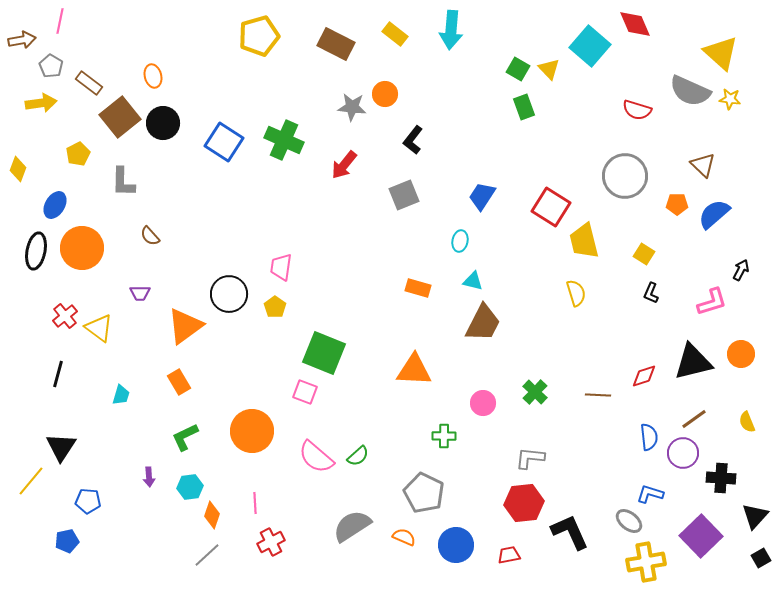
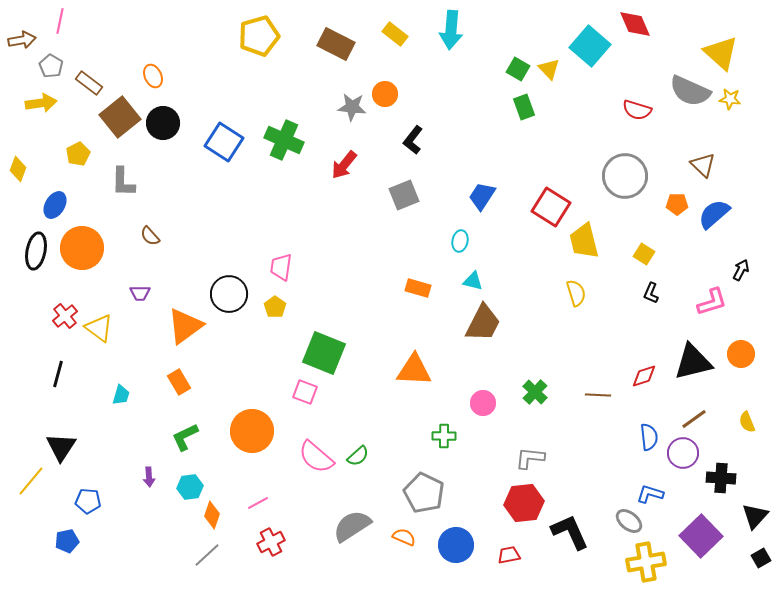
orange ellipse at (153, 76): rotated 10 degrees counterclockwise
pink line at (255, 503): moved 3 px right; rotated 65 degrees clockwise
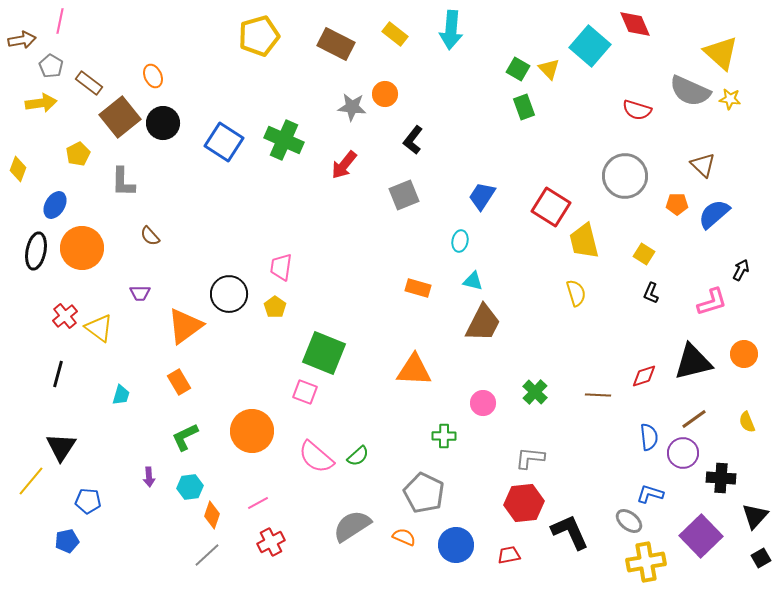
orange circle at (741, 354): moved 3 px right
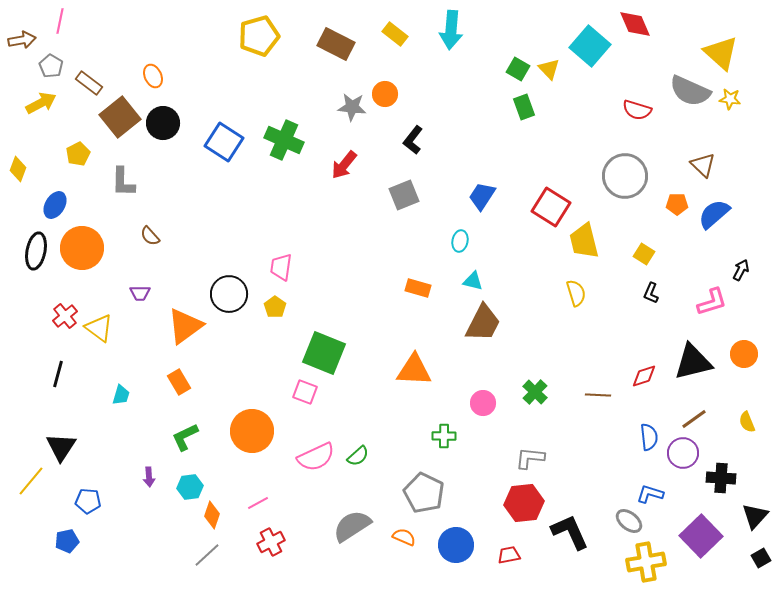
yellow arrow at (41, 103): rotated 20 degrees counterclockwise
pink semicircle at (316, 457): rotated 66 degrees counterclockwise
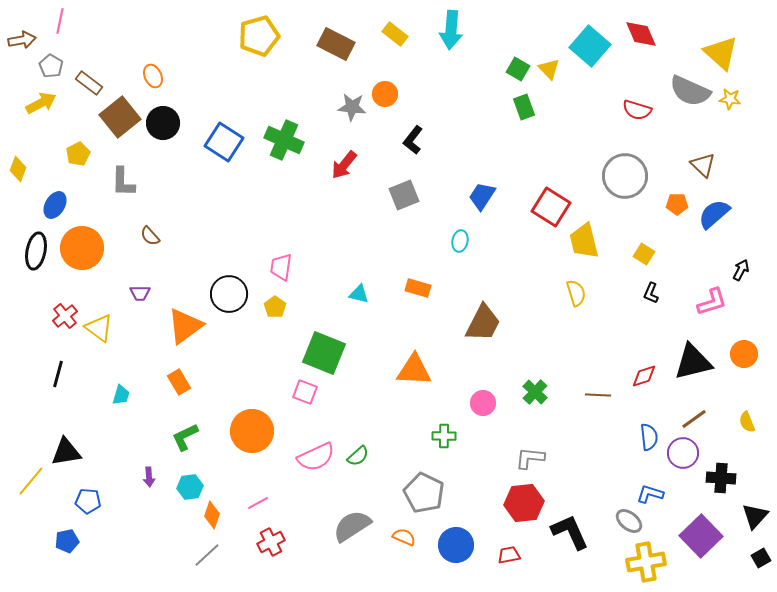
red diamond at (635, 24): moved 6 px right, 10 px down
cyan triangle at (473, 281): moved 114 px left, 13 px down
black triangle at (61, 447): moved 5 px right, 5 px down; rotated 48 degrees clockwise
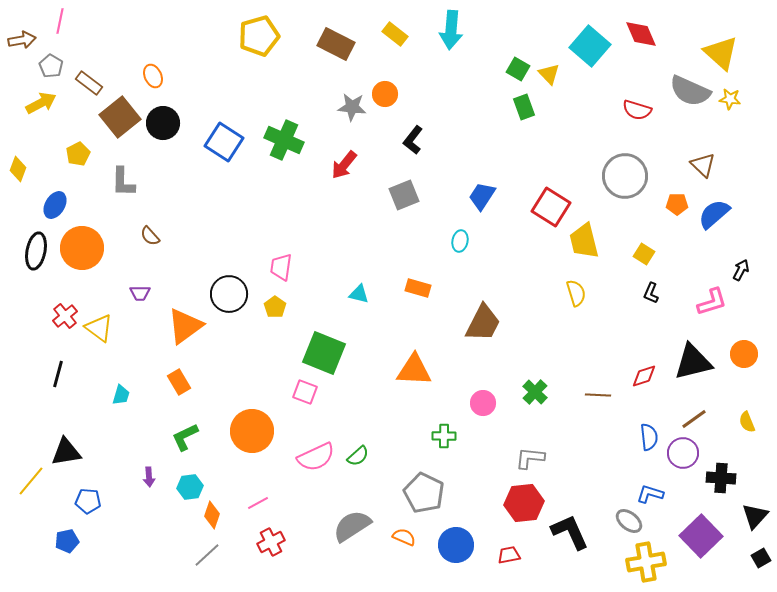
yellow triangle at (549, 69): moved 5 px down
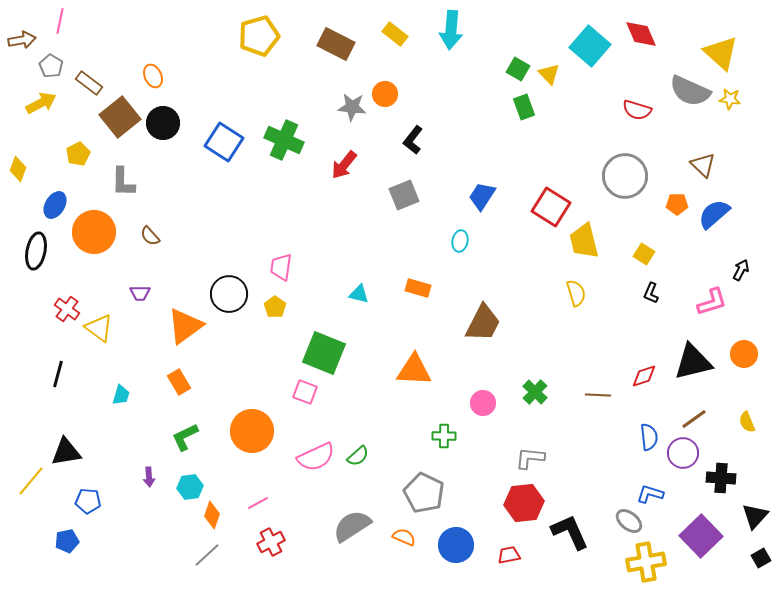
orange circle at (82, 248): moved 12 px right, 16 px up
red cross at (65, 316): moved 2 px right, 7 px up; rotated 15 degrees counterclockwise
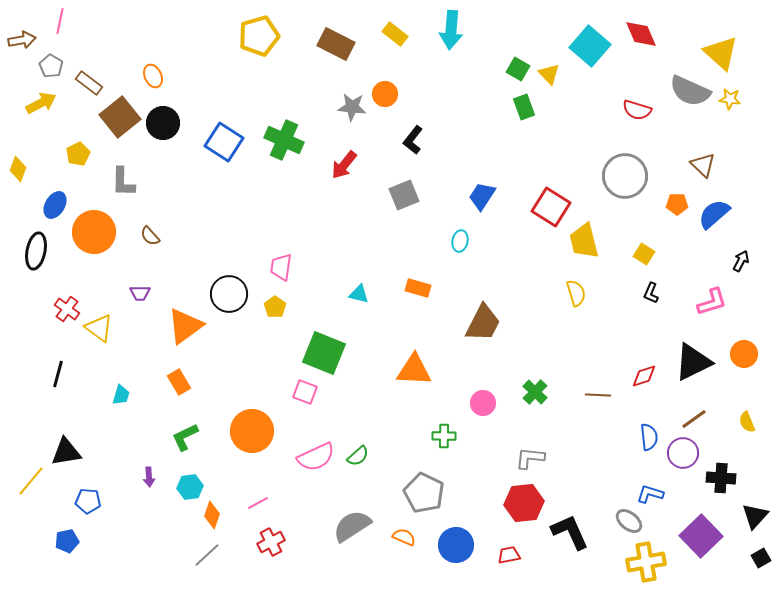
black arrow at (741, 270): moved 9 px up
black triangle at (693, 362): rotated 12 degrees counterclockwise
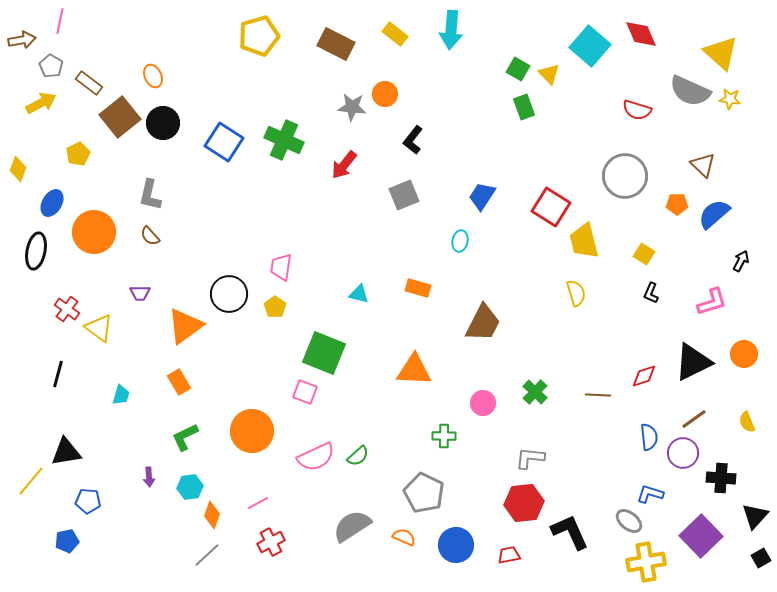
gray L-shape at (123, 182): moved 27 px right, 13 px down; rotated 12 degrees clockwise
blue ellipse at (55, 205): moved 3 px left, 2 px up
